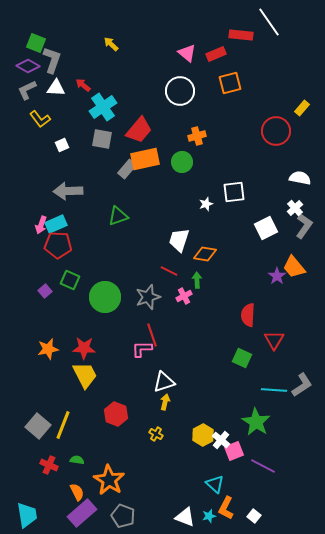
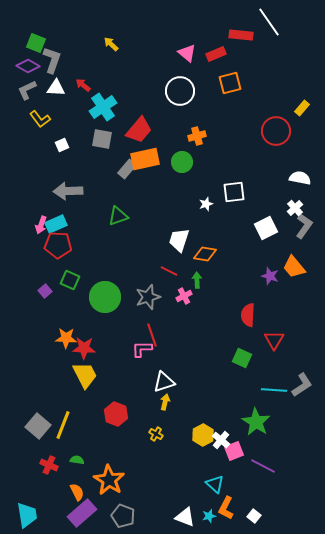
purple star at (277, 276): moved 7 px left; rotated 18 degrees counterclockwise
orange star at (48, 349): moved 18 px right, 11 px up; rotated 15 degrees clockwise
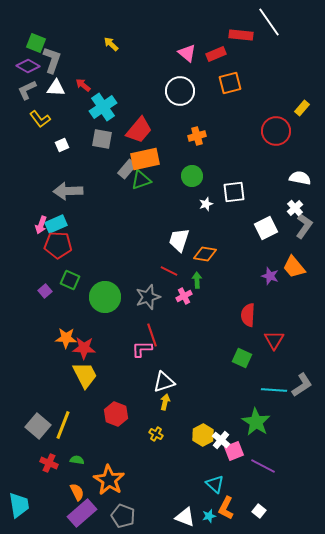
green circle at (182, 162): moved 10 px right, 14 px down
green triangle at (118, 216): moved 23 px right, 36 px up
red cross at (49, 465): moved 2 px up
cyan trapezoid at (27, 515): moved 8 px left, 10 px up
white square at (254, 516): moved 5 px right, 5 px up
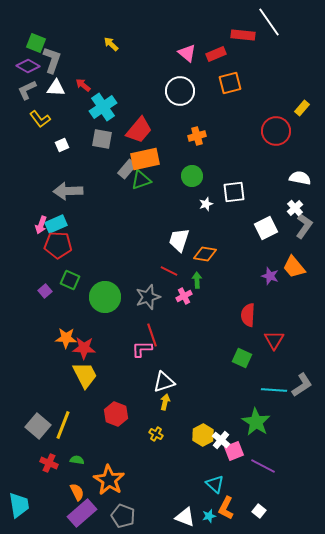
red rectangle at (241, 35): moved 2 px right
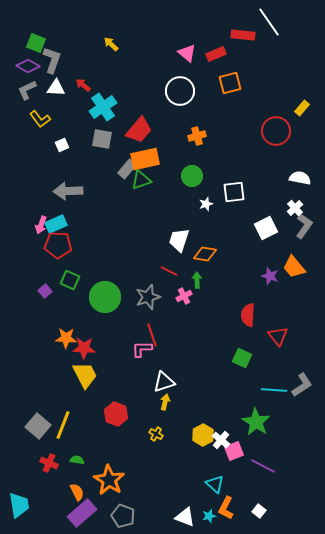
red triangle at (274, 340): moved 4 px right, 4 px up; rotated 10 degrees counterclockwise
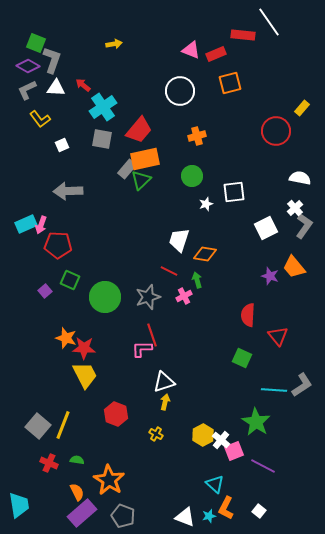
yellow arrow at (111, 44): moved 3 px right; rotated 126 degrees clockwise
pink triangle at (187, 53): moved 4 px right, 3 px up; rotated 18 degrees counterclockwise
green triangle at (141, 180): rotated 25 degrees counterclockwise
cyan rectangle at (56, 224): moved 30 px left
green arrow at (197, 280): rotated 14 degrees counterclockwise
orange star at (66, 338): rotated 15 degrees clockwise
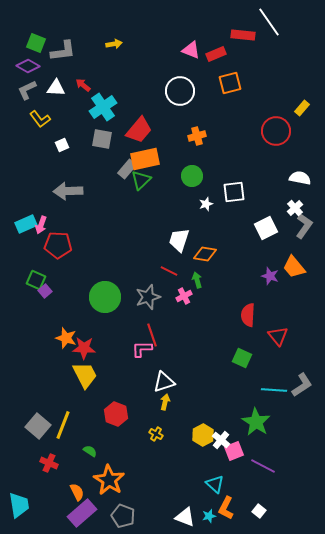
gray L-shape at (52, 60): moved 11 px right, 9 px up; rotated 64 degrees clockwise
green square at (70, 280): moved 34 px left
green semicircle at (77, 460): moved 13 px right, 9 px up; rotated 24 degrees clockwise
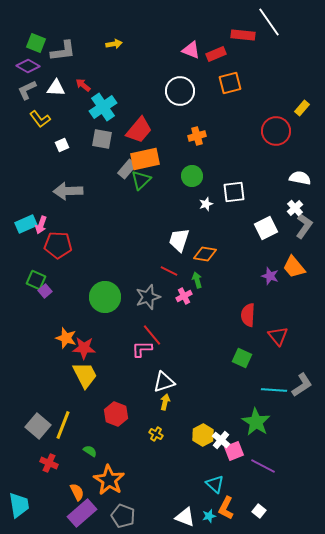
red line at (152, 335): rotated 20 degrees counterclockwise
